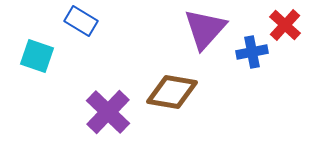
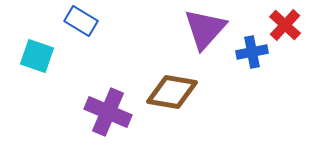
purple cross: rotated 21 degrees counterclockwise
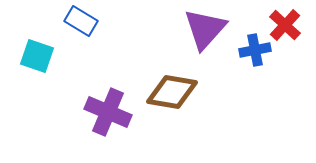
blue cross: moved 3 px right, 2 px up
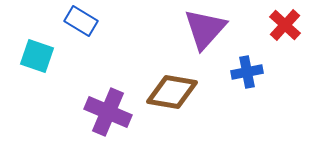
blue cross: moved 8 px left, 22 px down
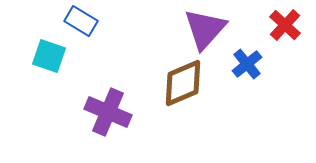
cyan square: moved 12 px right
blue cross: moved 8 px up; rotated 28 degrees counterclockwise
brown diamond: moved 11 px right, 9 px up; rotated 33 degrees counterclockwise
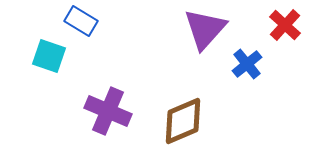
brown diamond: moved 38 px down
purple cross: moved 1 px up
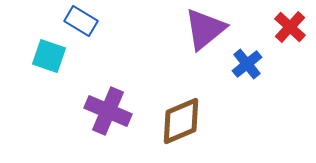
red cross: moved 5 px right, 2 px down
purple triangle: rotated 9 degrees clockwise
brown diamond: moved 2 px left
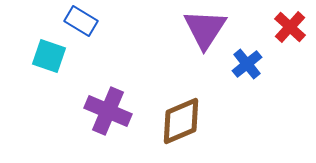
purple triangle: rotated 18 degrees counterclockwise
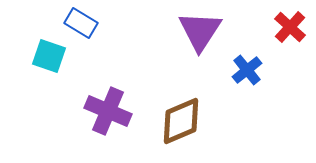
blue rectangle: moved 2 px down
purple triangle: moved 5 px left, 2 px down
blue cross: moved 6 px down
